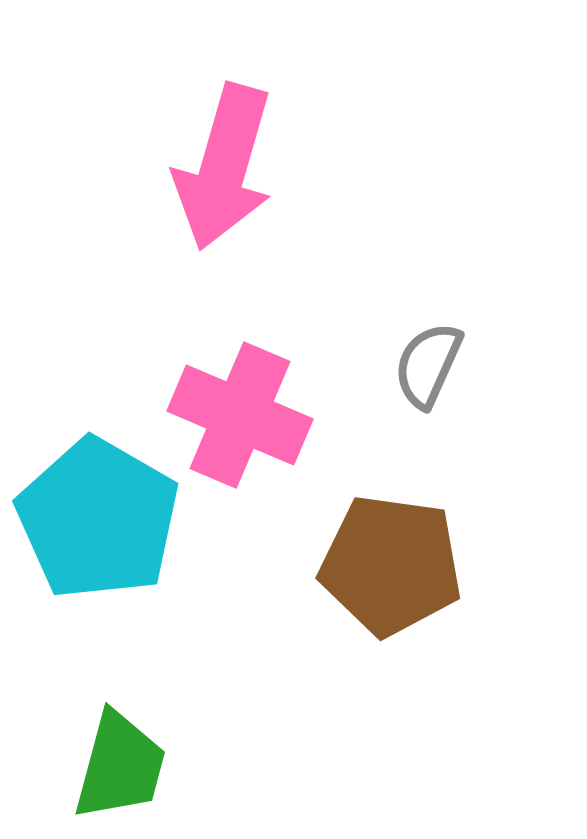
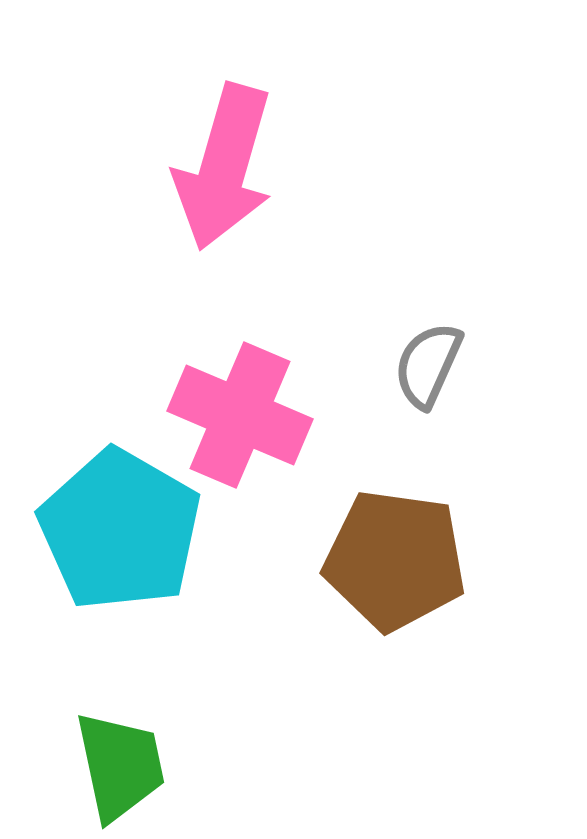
cyan pentagon: moved 22 px right, 11 px down
brown pentagon: moved 4 px right, 5 px up
green trapezoid: rotated 27 degrees counterclockwise
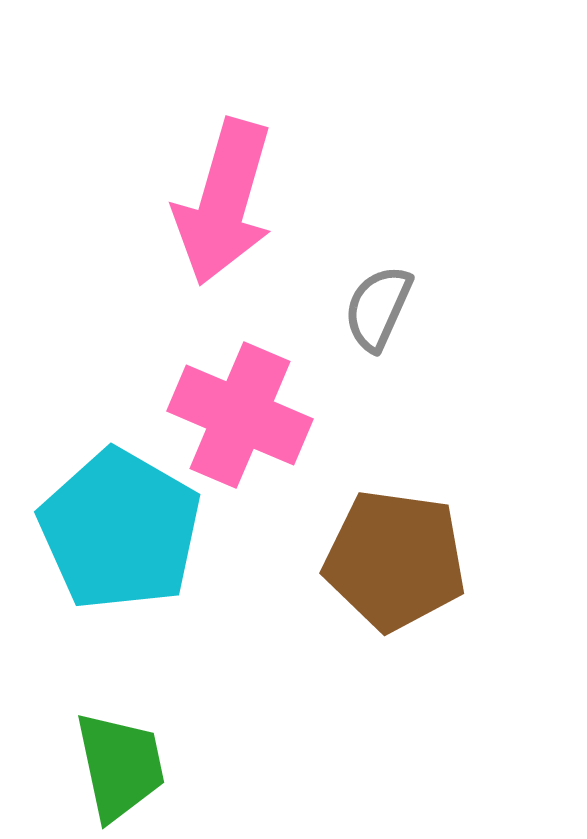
pink arrow: moved 35 px down
gray semicircle: moved 50 px left, 57 px up
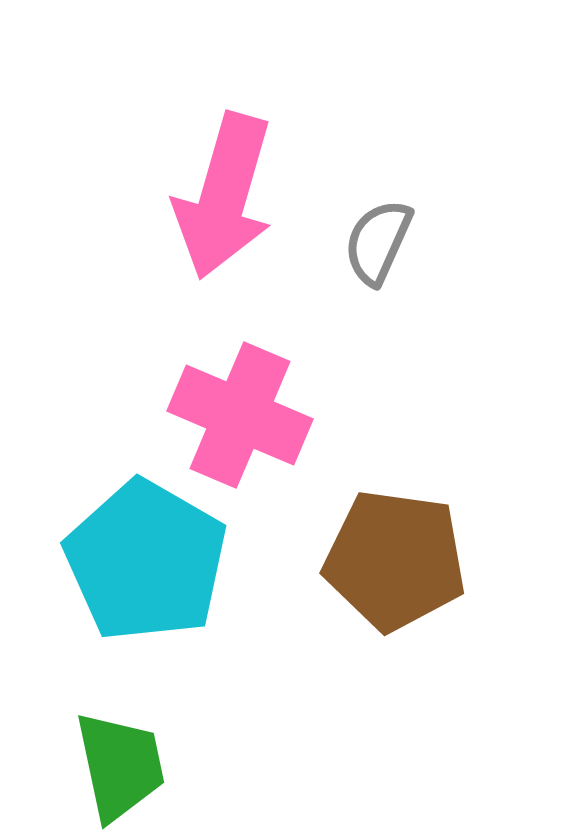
pink arrow: moved 6 px up
gray semicircle: moved 66 px up
cyan pentagon: moved 26 px right, 31 px down
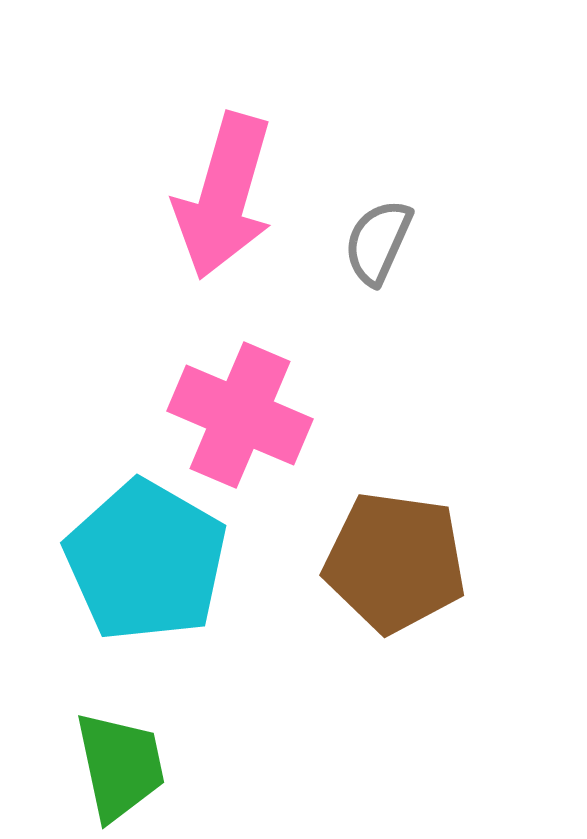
brown pentagon: moved 2 px down
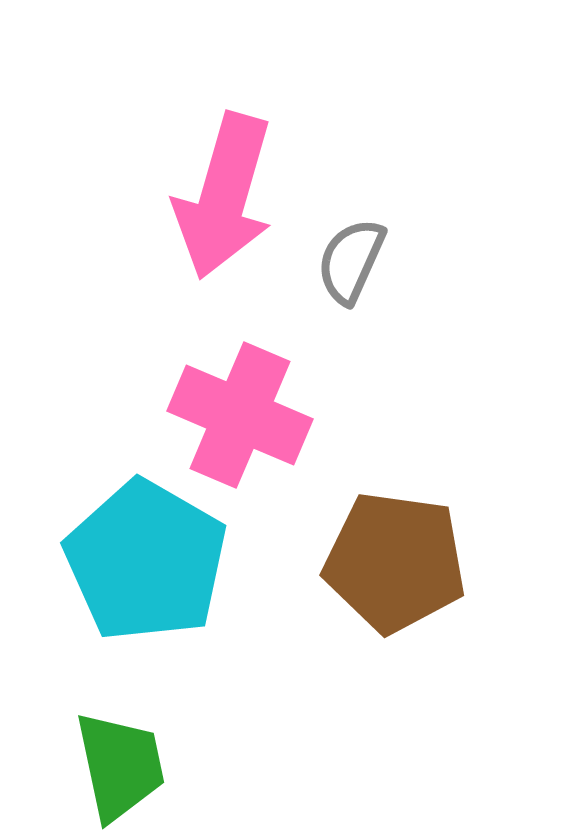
gray semicircle: moved 27 px left, 19 px down
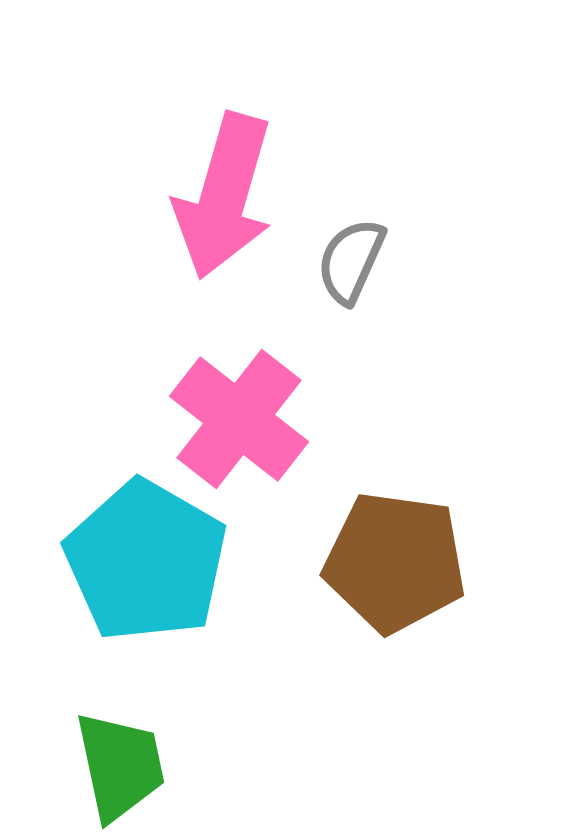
pink cross: moved 1 px left, 4 px down; rotated 15 degrees clockwise
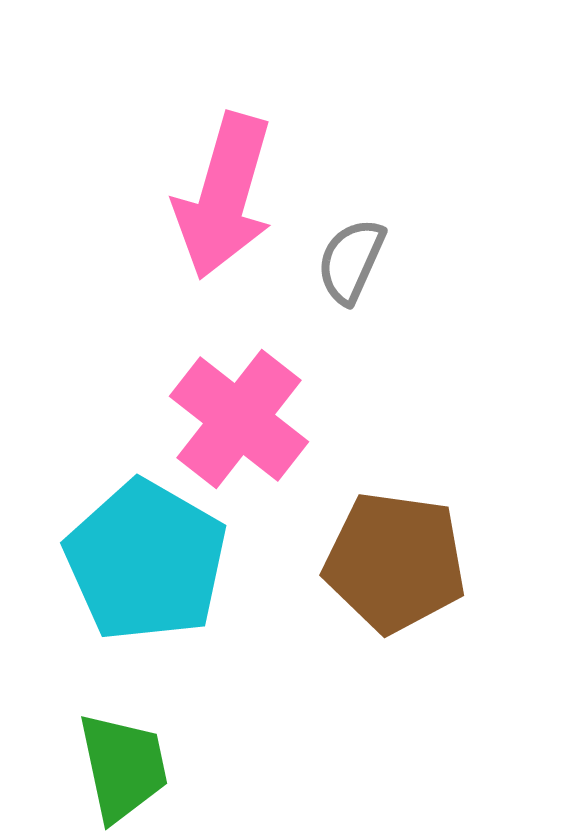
green trapezoid: moved 3 px right, 1 px down
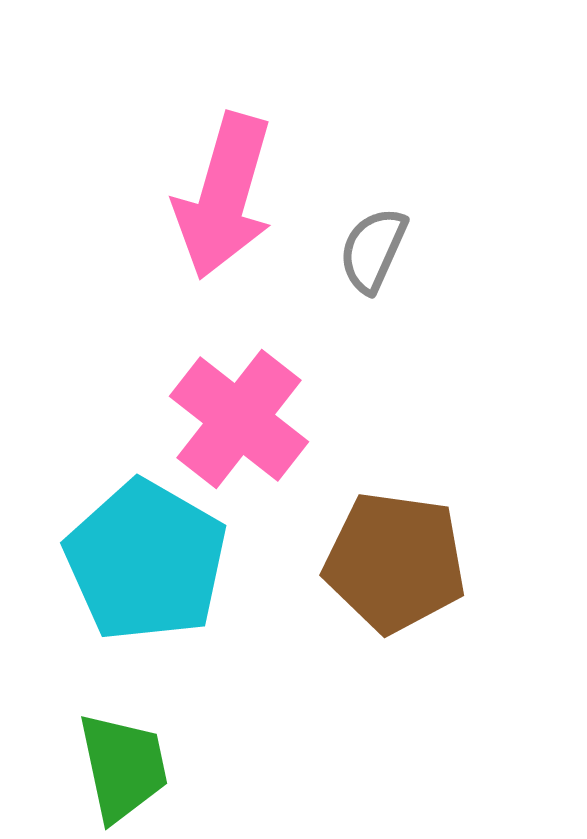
gray semicircle: moved 22 px right, 11 px up
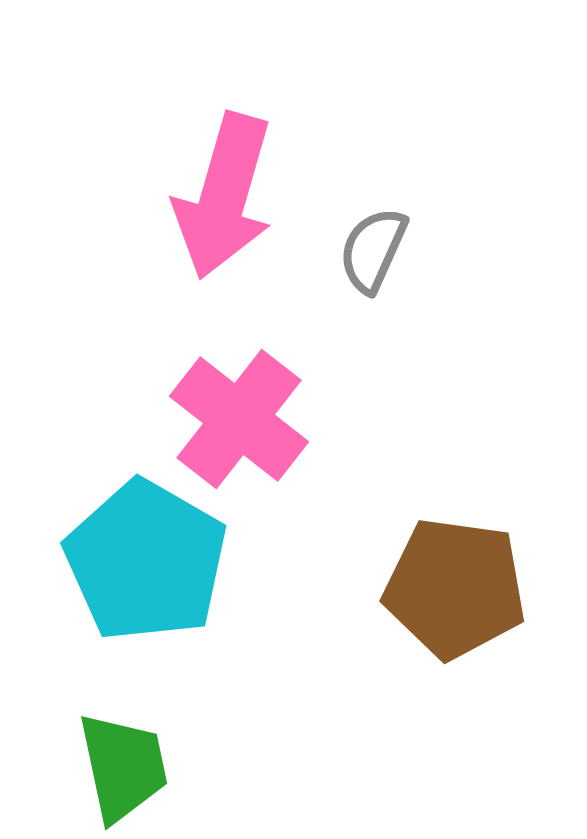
brown pentagon: moved 60 px right, 26 px down
